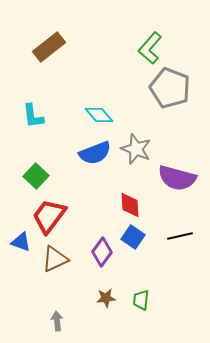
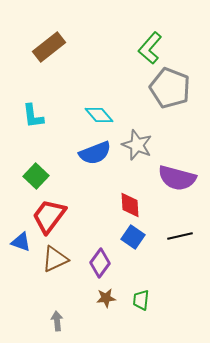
gray star: moved 1 px right, 4 px up
purple diamond: moved 2 px left, 11 px down
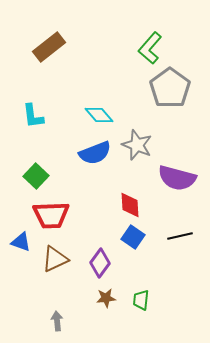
gray pentagon: rotated 15 degrees clockwise
red trapezoid: moved 2 px right, 1 px up; rotated 129 degrees counterclockwise
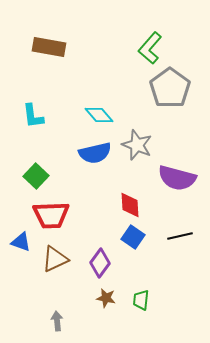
brown rectangle: rotated 48 degrees clockwise
blue semicircle: rotated 8 degrees clockwise
brown star: rotated 18 degrees clockwise
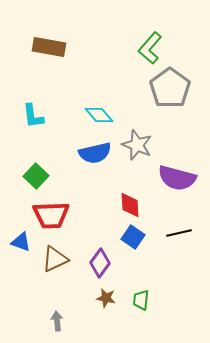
black line: moved 1 px left, 3 px up
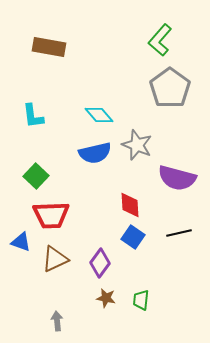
green L-shape: moved 10 px right, 8 px up
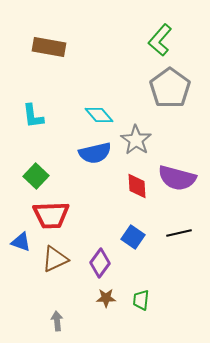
gray star: moved 1 px left, 5 px up; rotated 12 degrees clockwise
red diamond: moved 7 px right, 19 px up
brown star: rotated 12 degrees counterclockwise
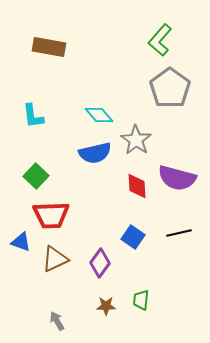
brown star: moved 8 px down
gray arrow: rotated 24 degrees counterclockwise
